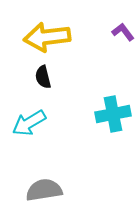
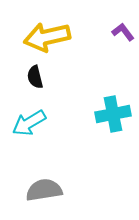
yellow arrow: rotated 6 degrees counterclockwise
black semicircle: moved 8 px left
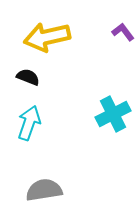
black semicircle: moved 7 px left; rotated 125 degrees clockwise
cyan cross: rotated 16 degrees counterclockwise
cyan arrow: rotated 140 degrees clockwise
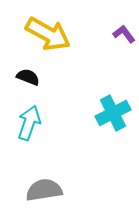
purple L-shape: moved 1 px right, 2 px down
yellow arrow: moved 1 px right, 3 px up; rotated 138 degrees counterclockwise
cyan cross: moved 1 px up
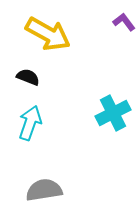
purple L-shape: moved 12 px up
cyan arrow: moved 1 px right
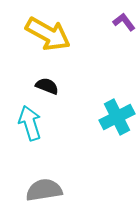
black semicircle: moved 19 px right, 9 px down
cyan cross: moved 4 px right, 4 px down
cyan arrow: rotated 36 degrees counterclockwise
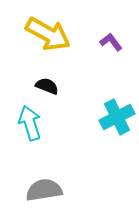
purple L-shape: moved 13 px left, 20 px down
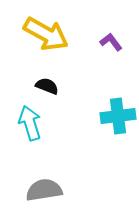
yellow arrow: moved 2 px left
cyan cross: moved 1 px right, 1 px up; rotated 20 degrees clockwise
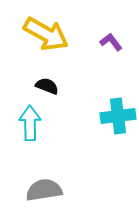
cyan arrow: rotated 16 degrees clockwise
